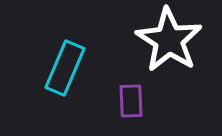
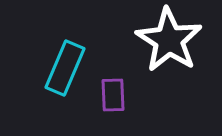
purple rectangle: moved 18 px left, 6 px up
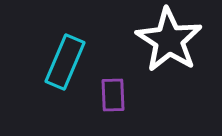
cyan rectangle: moved 6 px up
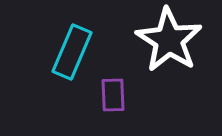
cyan rectangle: moved 7 px right, 10 px up
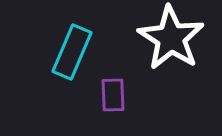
white star: moved 2 px right, 2 px up
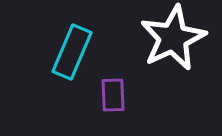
white star: moved 2 px right; rotated 14 degrees clockwise
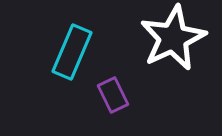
purple rectangle: rotated 24 degrees counterclockwise
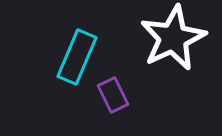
cyan rectangle: moved 5 px right, 5 px down
